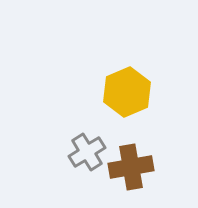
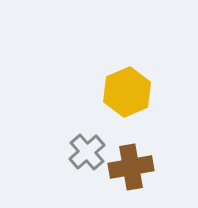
gray cross: rotated 9 degrees counterclockwise
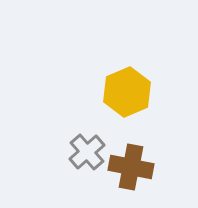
brown cross: rotated 21 degrees clockwise
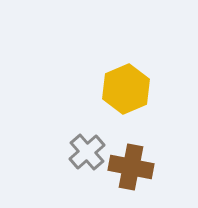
yellow hexagon: moved 1 px left, 3 px up
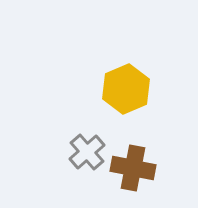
brown cross: moved 2 px right, 1 px down
